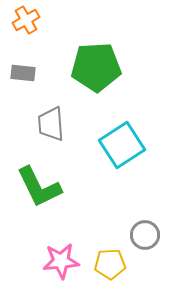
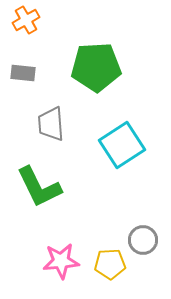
gray circle: moved 2 px left, 5 px down
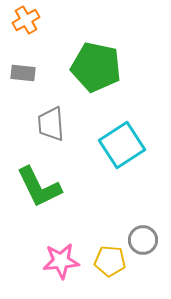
green pentagon: rotated 15 degrees clockwise
yellow pentagon: moved 3 px up; rotated 8 degrees clockwise
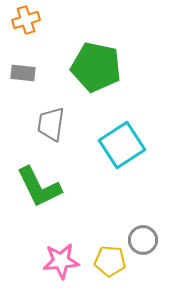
orange cross: rotated 12 degrees clockwise
gray trapezoid: rotated 12 degrees clockwise
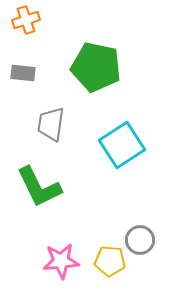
gray circle: moved 3 px left
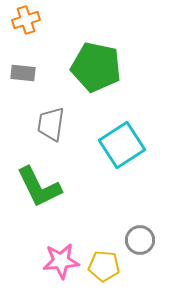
yellow pentagon: moved 6 px left, 5 px down
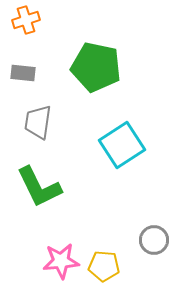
gray trapezoid: moved 13 px left, 2 px up
gray circle: moved 14 px right
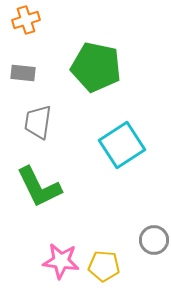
pink star: rotated 12 degrees clockwise
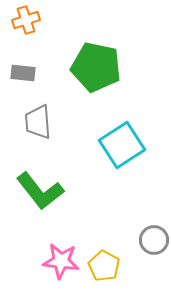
gray trapezoid: rotated 12 degrees counterclockwise
green L-shape: moved 1 px right, 4 px down; rotated 12 degrees counterclockwise
yellow pentagon: rotated 24 degrees clockwise
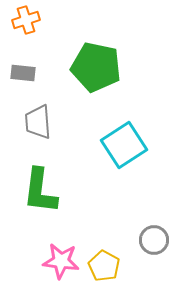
cyan square: moved 2 px right
green L-shape: rotated 45 degrees clockwise
